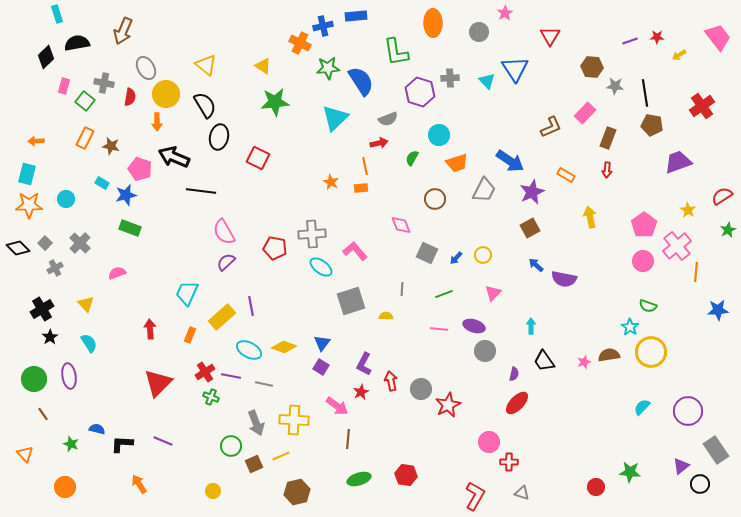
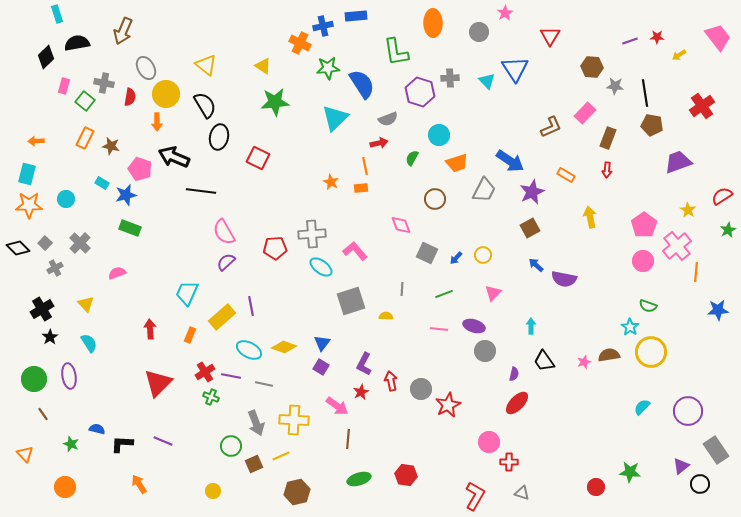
blue semicircle at (361, 81): moved 1 px right, 3 px down
red pentagon at (275, 248): rotated 15 degrees counterclockwise
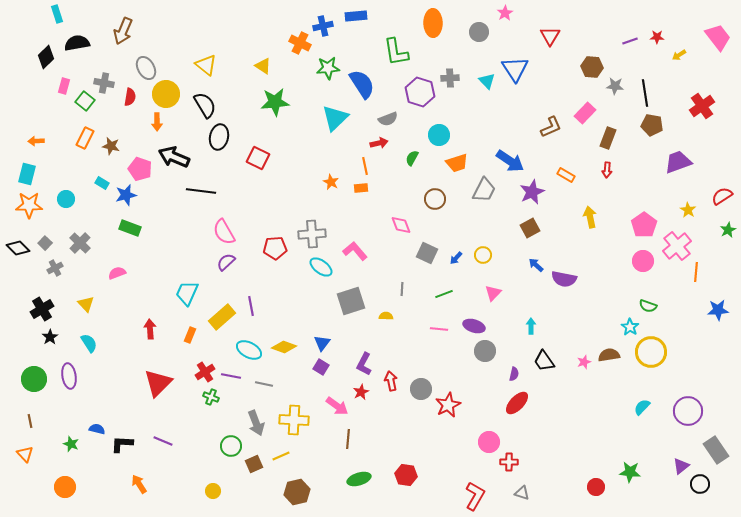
brown line at (43, 414): moved 13 px left, 7 px down; rotated 24 degrees clockwise
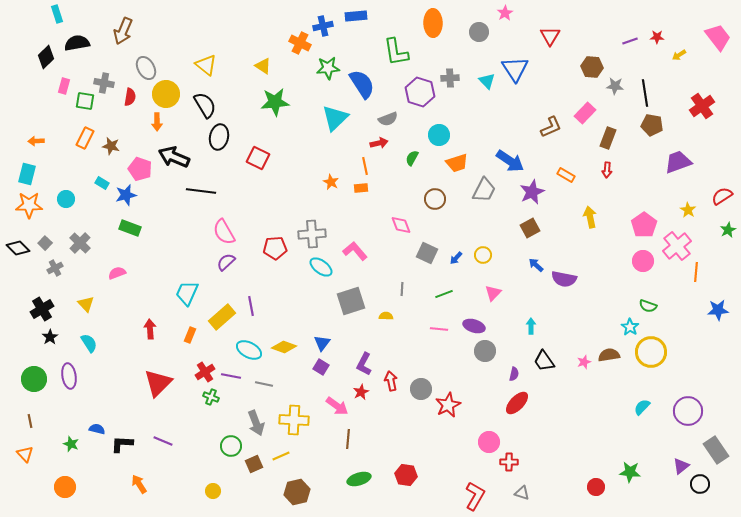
green square at (85, 101): rotated 30 degrees counterclockwise
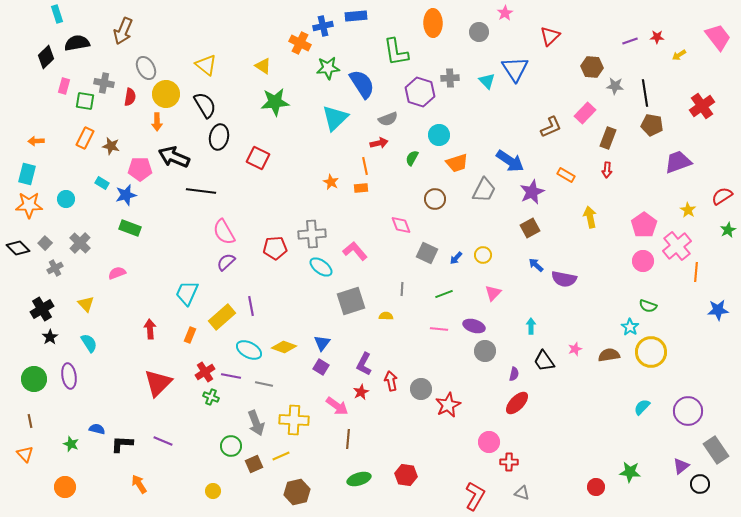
red triangle at (550, 36): rotated 15 degrees clockwise
pink pentagon at (140, 169): rotated 20 degrees counterclockwise
pink star at (584, 362): moved 9 px left, 13 px up
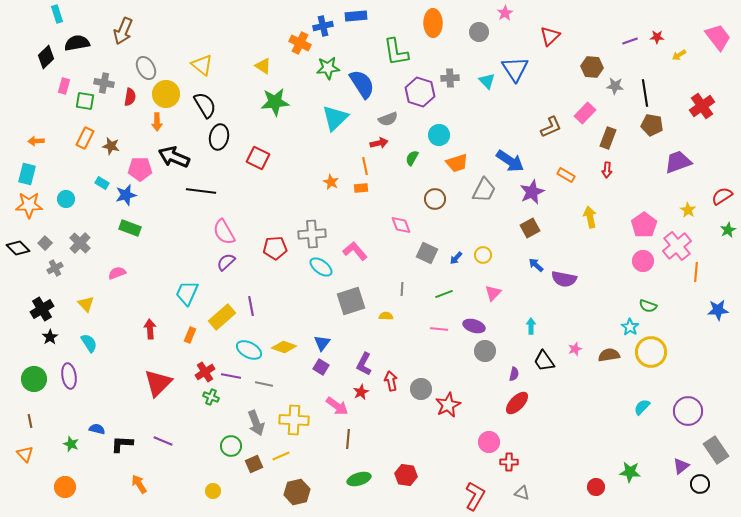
yellow triangle at (206, 65): moved 4 px left
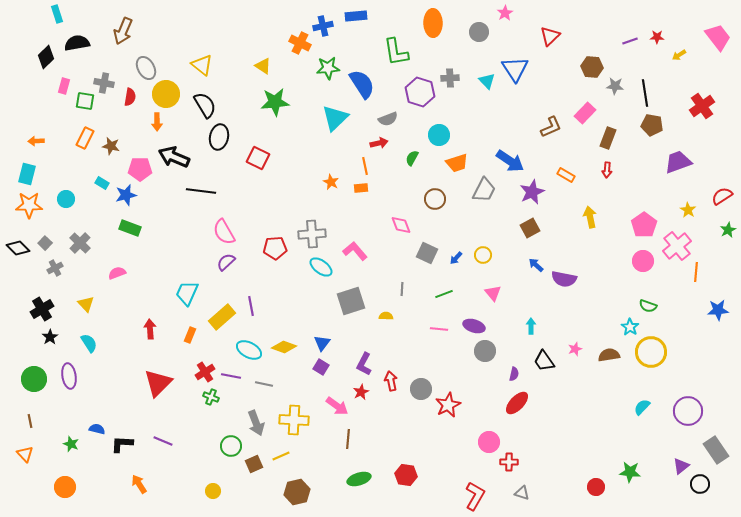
pink triangle at (493, 293): rotated 24 degrees counterclockwise
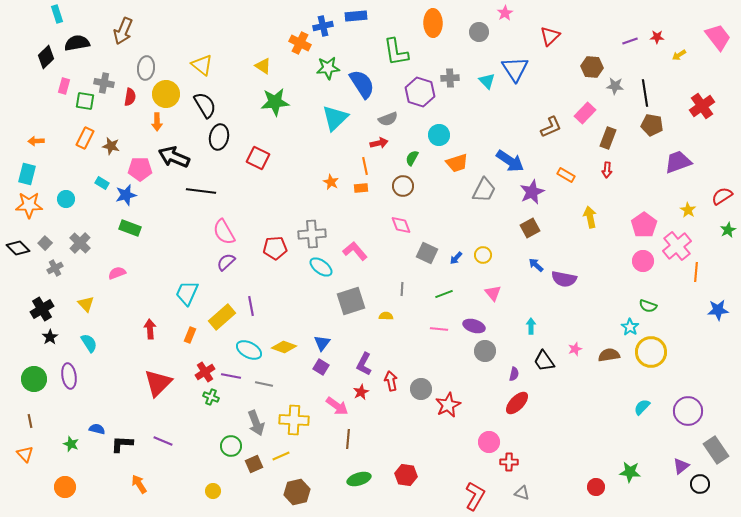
gray ellipse at (146, 68): rotated 35 degrees clockwise
brown circle at (435, 199): moved 32 px left, 13 px up
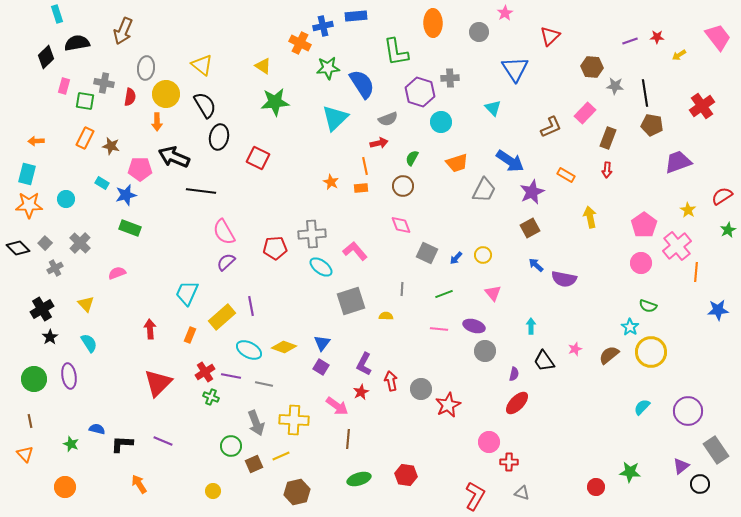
cyan triangle at (487, 81): moved 6 px right, 27 px down
cyan circle at (439, 135): moved 2 px right, 13 px up
pink circle at (643, 261): moved 2 px left, 2 px down
brown semicircle at (609, 355): rotated 30 degrees counterclockwise
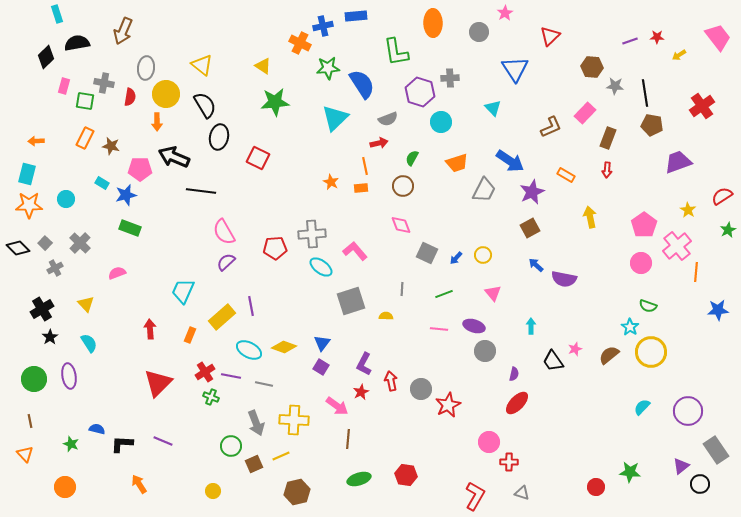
cyan trapezoid at (187, 293): moved 4 px left, 2 px up
black trapezoid at (544, 361): moved 9 px right
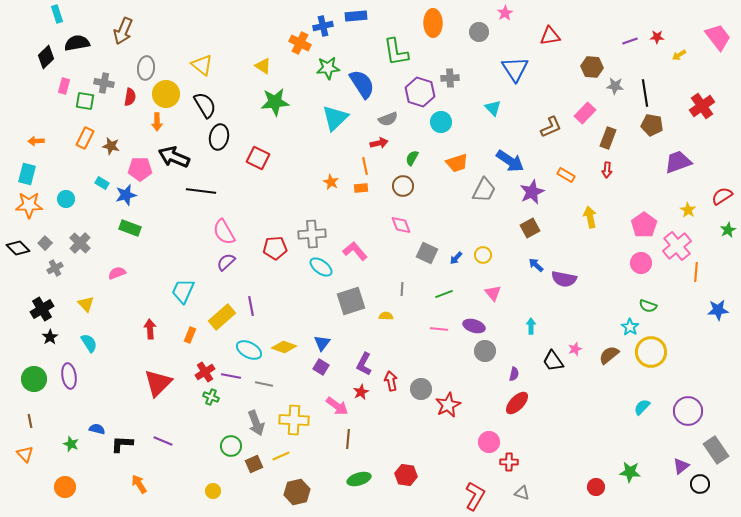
red triangle at (550, 36): rotated 35 degrees clockwise
